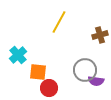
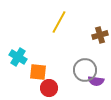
cyan cross: moved 2 px down; rotated 18 degrees counterclockwise
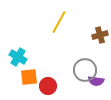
orange square: moved 9 px left, 5 px down; rotated 12 degrees counterclockwise
red circle: moved 1 px left, 2 px up
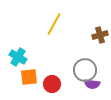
yellow line: moved 5 px left, 2 px down
purple semicircle: moved 4 px left, 3 px down
red circle: moved 4 px right, 2 px up
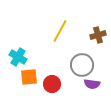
yellow line: moved 6 px right, 7 px down
brown cross: moved 2 px left
gray circle: moved 3 px left, 5 px up
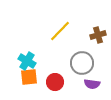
yellow line: rotated 15 degrees clockwise
cyan cross: moved 9 px right, 4 px down
gray circle: moved 2 px up
red circle: moved 3 px right, 2 px up
